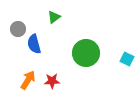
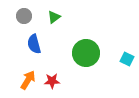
gray circle: moved 6 px right, 13 px up
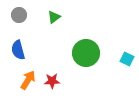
gray circle: moved 5 px left, 1 px up
blue semicircle: moved 16 px left, 6 px down
